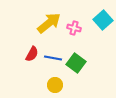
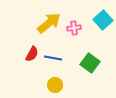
pink cross: rotated 24 degrees counterclockwise
green square: moved 14 px right
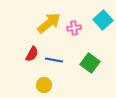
blue line: moved 1 px right, 2 px down
yellow circle: moved 11 px left
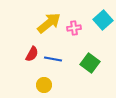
blue line: moved 1 px left, 1 px up
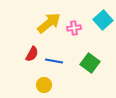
blue line: moved 1 px right, 2 px down
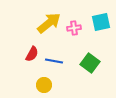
cyan square: moved 2 px left, 2 px down; rotated 30 degrees clockwise
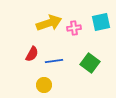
yellow arrow: rotated 20 degrees clockwise
blue line: rotated 18 degrees counterclockwise
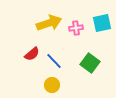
cyan square: moved 1 px right, 1 px down
pink cross: moved 2 px right
red semicircle: rotated 21 degrees clockwise
blue line: rotated 54 degrees clockwise
yellow circle: moved 8 px right
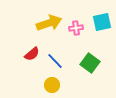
cyan square: moved 1 px up
blue line: moved 1 px right
